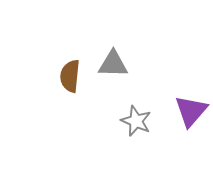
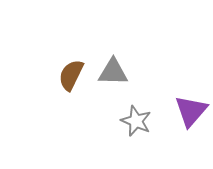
gray triangle: moved 8 px down
brown semicircle: moved 1 px right, 1 px up; rotated 20 degrees clockwise
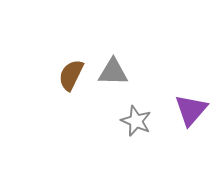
purple triangle: moved 1 px up
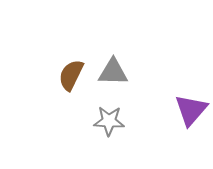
gray star: moved 27 px left; rotated 20 degrees counterclockwise
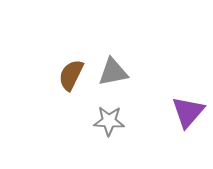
gray triangle: rotated 12 degrees counterclockwise
purple triangle: moved 3 px left, 2 px down
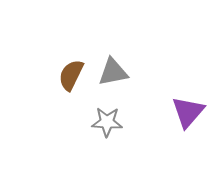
gray star: moved 2 px left, 1 px down
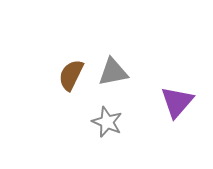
purple triangle: moved 11 px left, 10 px up
gray star: rotated 20 degrees clockwise
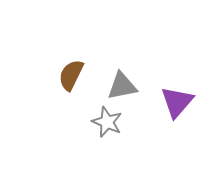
gray triangle: moved 9 px right, 14 px down
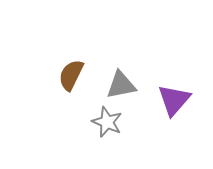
gray triangle: moved 1 px left, 1 px up
purple triangle: moved 3 px left, 2 px up
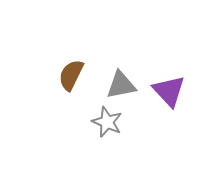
purple triangle: moved 5 px left, 9 px up; rotated 24 degrees counterclockwise
